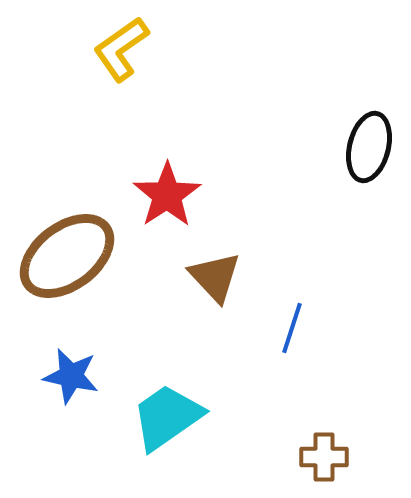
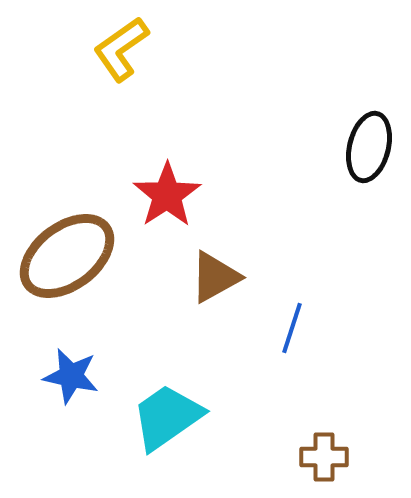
brown triangle: rotated 44 degrees clockwise
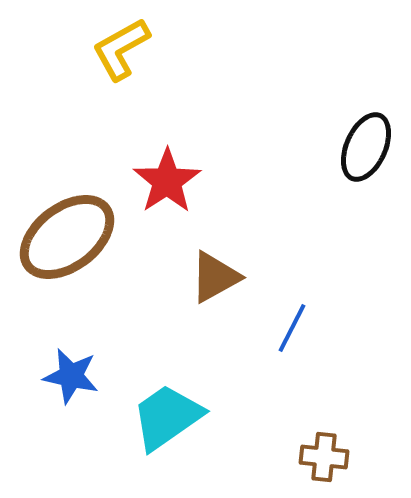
yellow L-shape: rotated 6 degrees clockwise
black ellipse: moved 3 px left; rotated 10 degrees clockwise
red star: moved 14 px up
brown ellipse: moved 19 px up
blue line: rotated 9 degrees clockwise
brown cross: rotated 6 degrees clockwise
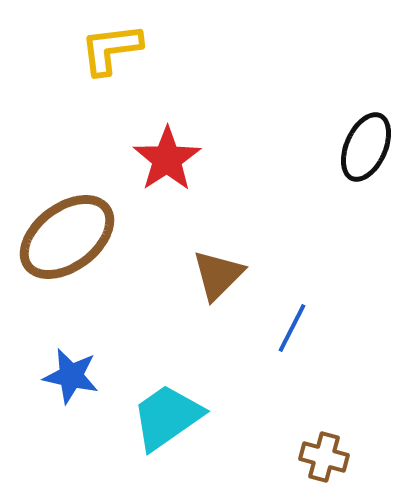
yellow L-shape: moved 10 px left; rotated 22 degrees clockwise
red star: moved 22 px up
brown triangle: moved 3 px right, 2 px up; rotated 16 degrees counterclockwise
brown cross: rotated 9 degrees clockwise
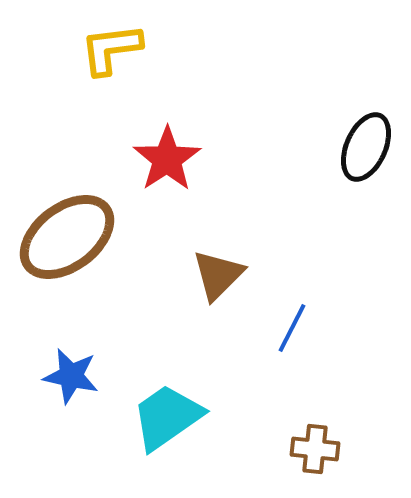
brown cross: moved 9 px left, 8 px up; rotated 9 degrees counterclockwise
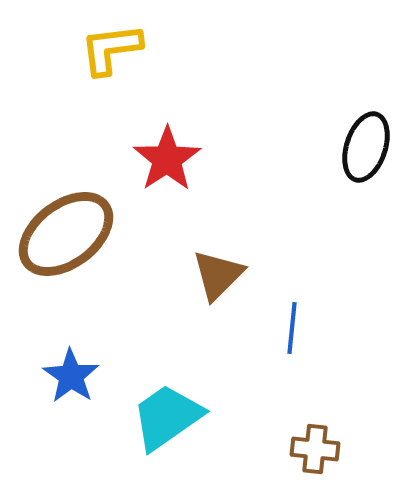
black ellipse: rotated 6 degrees counterclockwise
brown ellipse: moved 1 px left, 3 px up
blue line: rotated 21 degrees counterclockwise
blue star: rotated 22 degrees clockwise
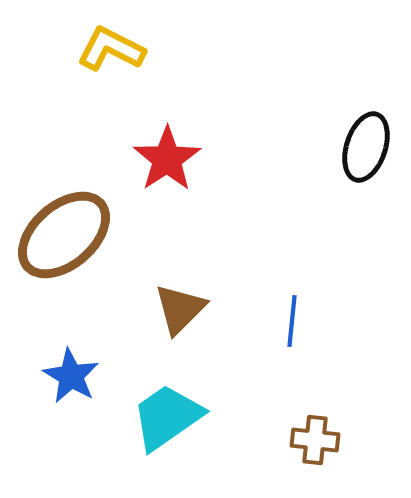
yellow L-shape: rotated 34 degrees clockwise
brown ellipse: moved 2 px left, 1 px down; rotated 4 degrees counterclockwise
brown triangle: moved 38 px left, 34 px down
blue line: moved 7 px up
blue star: rotated 4 degrees counterclockwise
brown cross: moved 9 px up
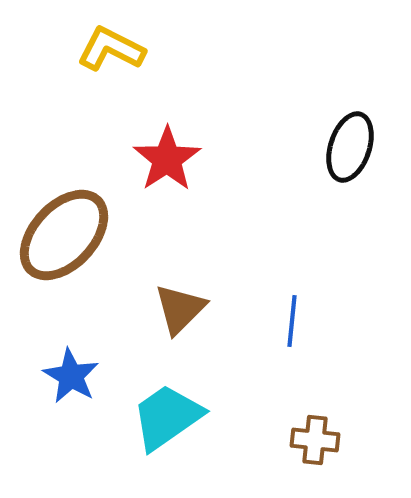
black ellipse: moved 16 px left
brown ellipse: rotated 6 degrees counterclockwise
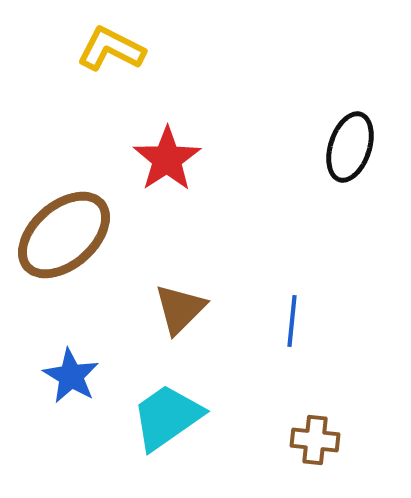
brown ellipse: rotated 6 degrees clockwise
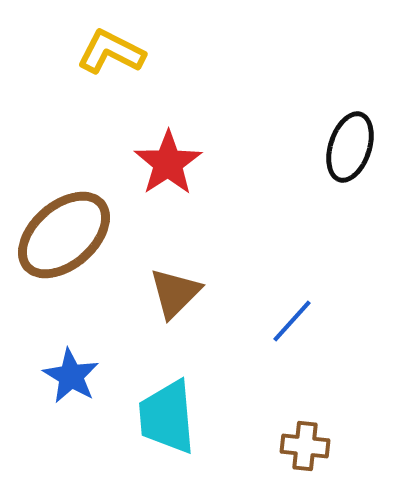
yellow L-shape: moved 3 px down
red star: moved 1 px right, 4 px down
brown triangle: moved 5 px left, 16 px up
blue line: rotated 36 degrees clockwise
cyan trapezoid: rotated 60 degrees counterclockwise
brown cross: moved 10 px left, 6 px down
